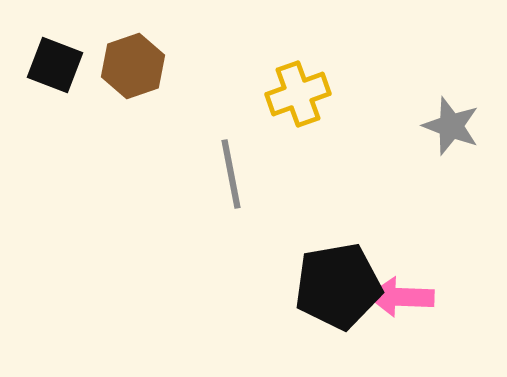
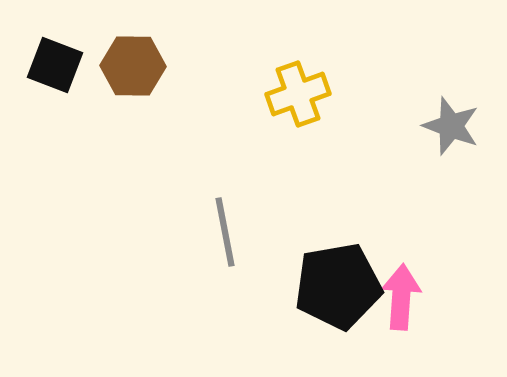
brown hexagon: rotated 20 degrees clockwise
gray line: moved 6 px left, 58 px down
pink arrow: rotated 92 degrees clockwise
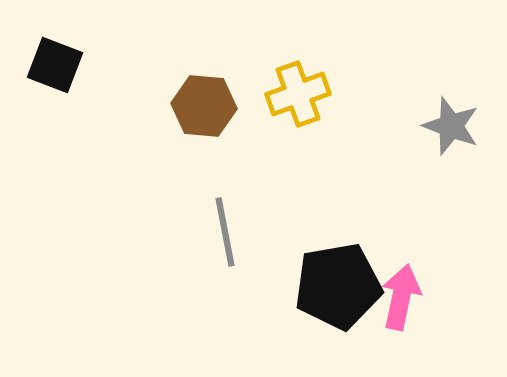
brown hexagon: moved 71 px right, 40 px down; rotated 4 degrees clockwise
pink arrow: rotated 8 degrees clockwise
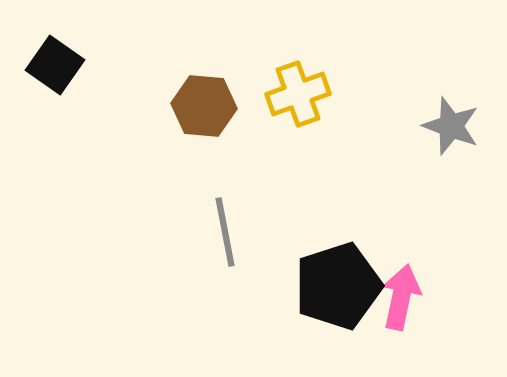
black square: rotated 14 degrees clockwise
black pentagon: rotated 8 degrees counterclockwise
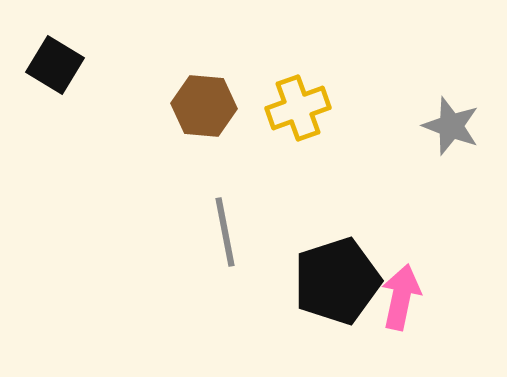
black square: rotated 4 degrees counterclockwise
yellow cross: moved 14 px down
black pentagon: moved 1 px left, 5 px up
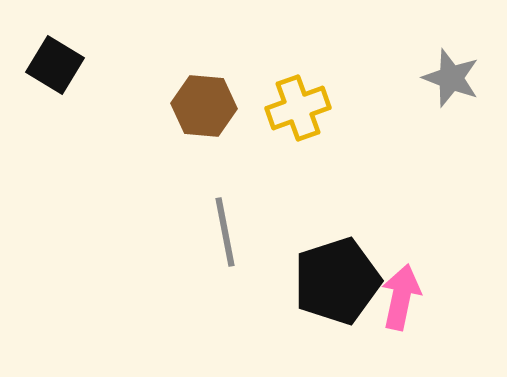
gray star: moved 48 px up
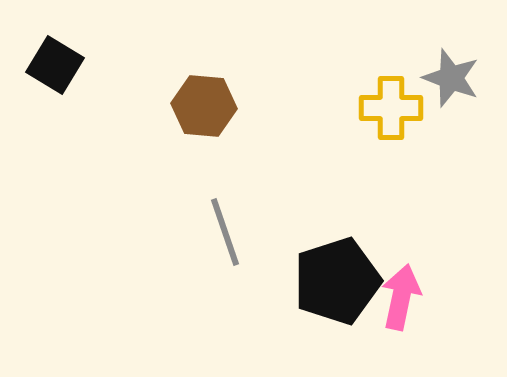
yellow cross: moved 93 px right; rotated 20 degrees clockwise
gray line: rotated 8 degrees counterclockwise
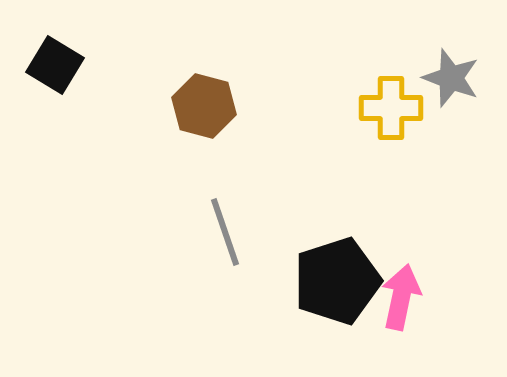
brown hexagon: rotated 10 degrees clockwise
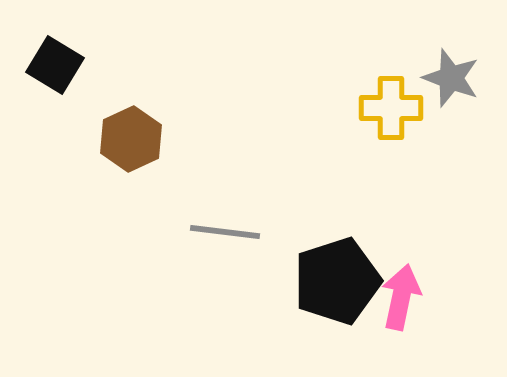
brown hexagon: moved 73 px left, 33 px down; rotated 20 degrees clockwise
gray line: rotated 64 degrees counterclockwise
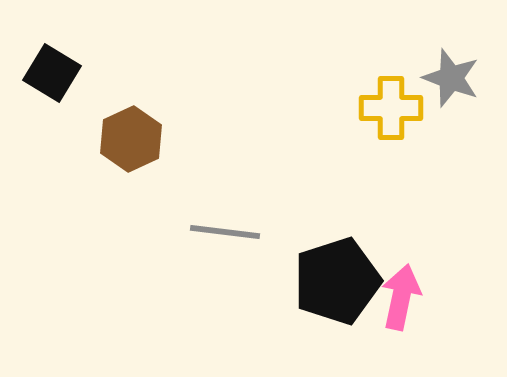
black square: moved 3 px left, 8 px down
